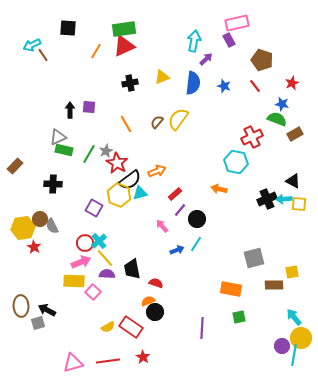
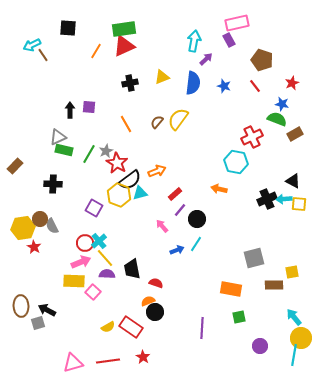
purple circle at (282, 346): moved 22 px left
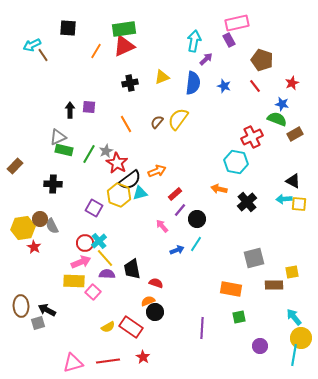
black cross at (267, 199): moved 20 px left, 3 px down; rotated 18 degrees counterclockwise
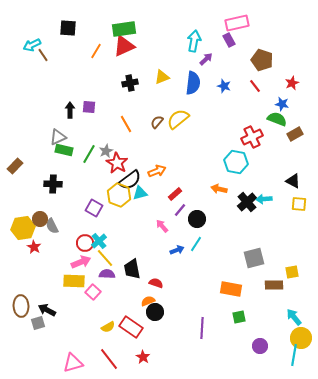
yellow semicircle at (178, 119): rotated 15 degrees clockwise
cyan arrow at (284, 199): moved 20 px left
red line at (108, 361): moved 1 px right, 2 px up; rotated 60 degrees clockwise
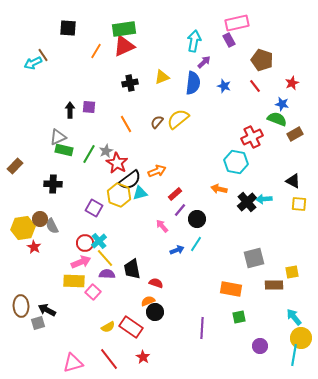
cyan arrow at (32, 45): moved 1 px right, 18 px down
purple arrow at (206, 59): moved 2 px left, 3 px down
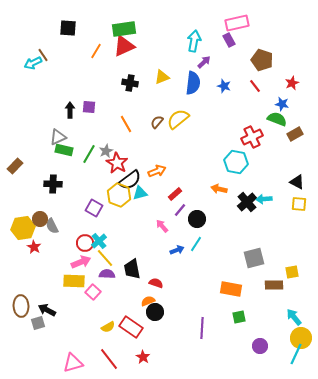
black cross at (130, 83): rotated 21 degrees clockwise
black triangle at (293, 181): moved 4 px right, 1 px down
cyan line at (294, 355): moved 2 px right, 1 px up; rotated 15 degrees clockwise
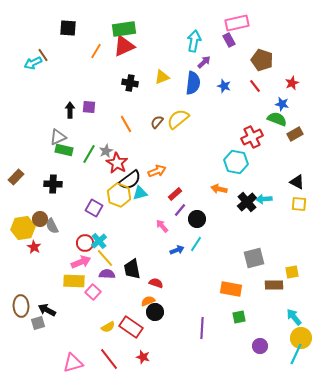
brown rectangle at (15, 166): moved 1 px right, 11 px down
red star at (143, 357): rotated 16 degrees counterclockwise
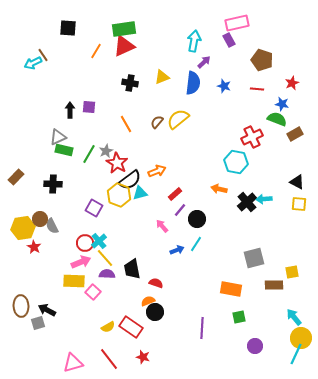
red line at (255, 86): moved 2 px right, 3 px down; rotated 48 degrees counterclockwise
purple circle at (260, 346): moved 5 px left
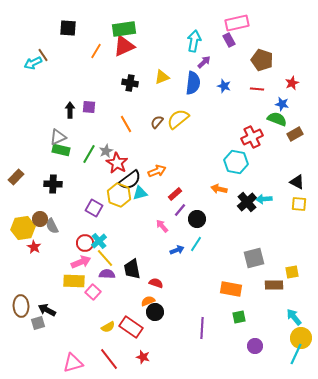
green rectangle at (64, 150): moved 3 px left
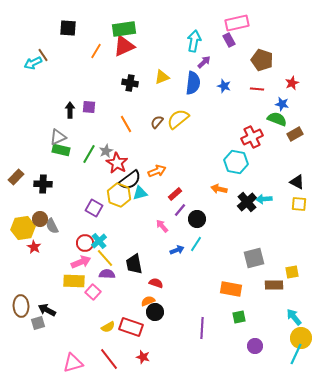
black cross at (53, 184): moved 10 px left
black trapezoid at (132, 269): moved 2 px right, 5 px up
red rectangle at (131, 327): rotated 15 degrees counterclockwise
